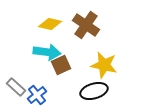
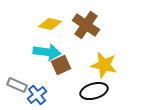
gray rectangle: moved 1 px right, 2 px up; rotated 18 degrees counterclockwise
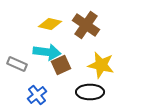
yellow star: moved 3 px left
gray rectangle: moved 21 px up
black ellipse: moved 4 px left, 1 px down; rotated 16 degrees clockwise
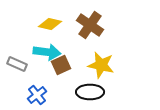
brown cross: moved 4 px right
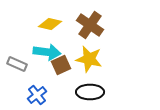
yellow star: moved 12 px left, 6 px up
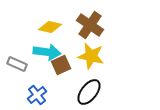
yellow diamond: moved 3 px down
yellow star: moved 2 px right, 3 px up
black ellipse: moved 1 px left; rotated 52 degrees counterclockwise
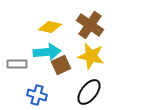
cyan arrow: rotated 12 degrees counterclockwise
gray rectangle: rotated 24 degrees counterclockwise
blue cross: rotated 36 degrees counterclockwise
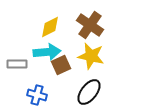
yellow diamond: rotated 40 degrees counterclockwise
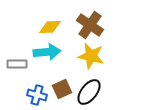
yellow diamond: rotated 25 degrees clockwise
brown square: moved 1 px right, 24 px down
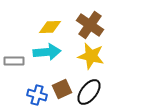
gray rectangle: moved 3 px left, 3 px up
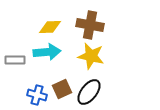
brown cross: rotated 24 degrees counterclockwise
gray rectangle: moved 1 px right, 1 px up
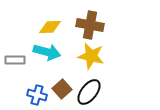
cyan arrow: rotated 20 degrees clockwise
brown square: rotated 18 degrees counterclockwise
